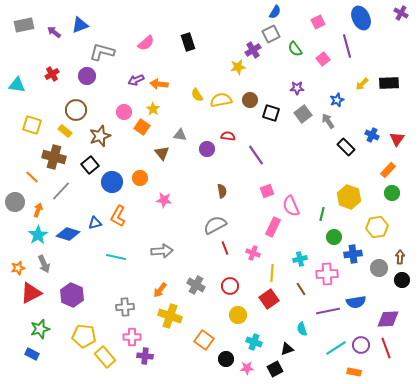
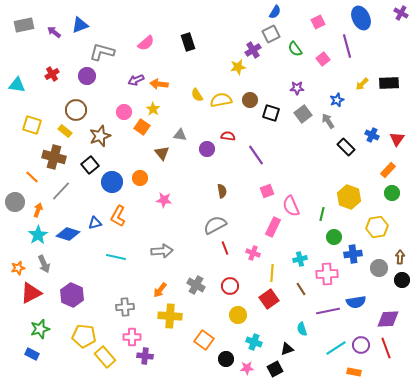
yellow cross at (170, 316): rotated 15 degrees counterclockwise
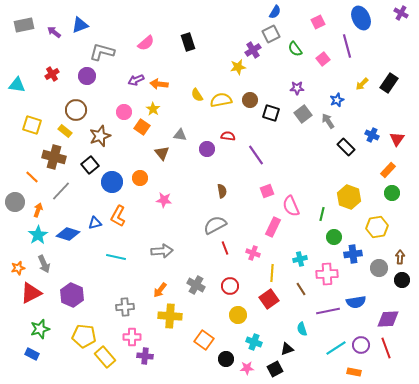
black rectangle at (389, 83): rotated 54 degrees counterclockwise
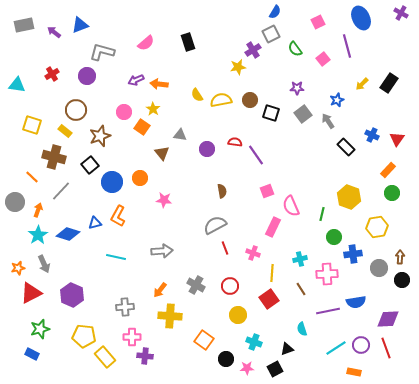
red semicircle at (228, 136): moved 7 px right, 6 px down
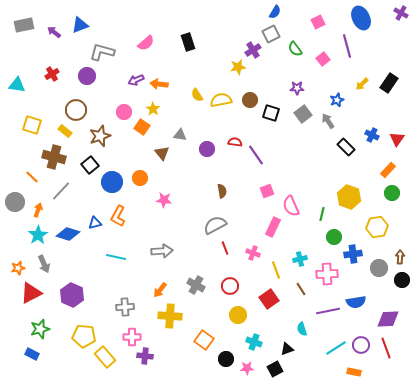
yellow line at (272, 273): moved 4 px right, 3 px up; rotated 24 degrees counterclockwise
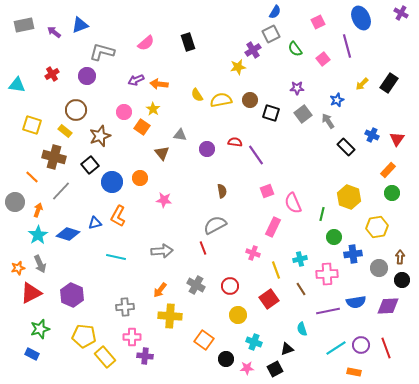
pink semicircle at (291, 206): moved 2 px right, 3 px up
red line at (225, 248): moved 22 px left
gray arrow at (44, 264): moved 4 px left
purple diamond at (388, 319): moved 13 px up
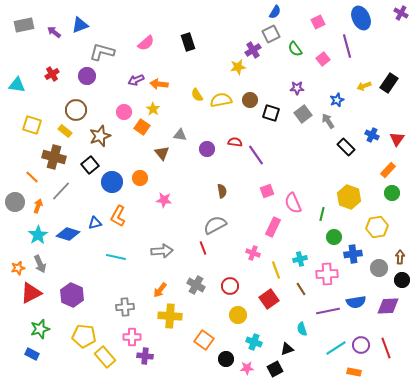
yellow arrow at (362, 84): moved 2 px right, 2 px down; rotated 24 degrees clockwise
orange arrow at (38, 210): moved 4 px up
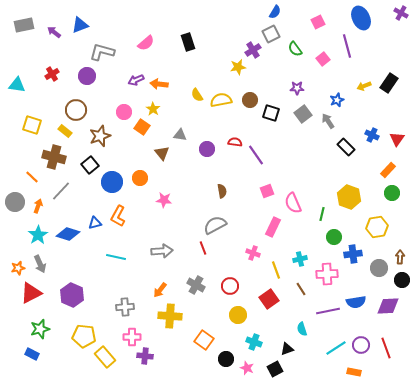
pink star at (247, 368): rotated 24 degrees clockwise
